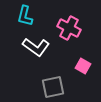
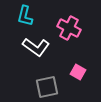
pink square: moved 5 px left, 6 px down
gray square: moved 6 px left
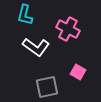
cyan L-shape: moved 1 px up
pink cross: moved 1 px left, 1 px down
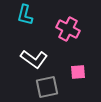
white L-shape: moved 2 px left, 12 px down
pink square: rotated 35 degrees counterclockwise
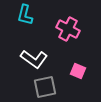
pink square: moved 1 px up; rotated 28 degrees clockwise
gray square: moved 2 px left
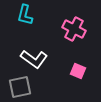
pink cross: moved 6 px right
gray square: moved 25 px left
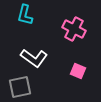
white L-shape: moved 1 px up
